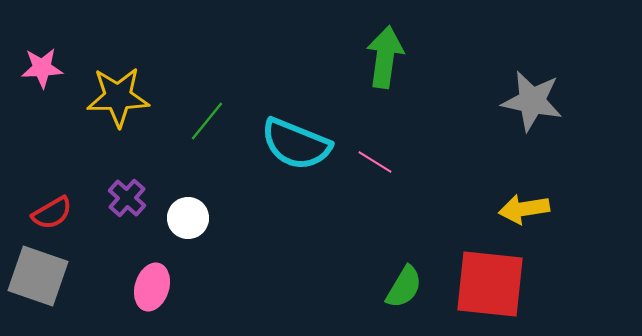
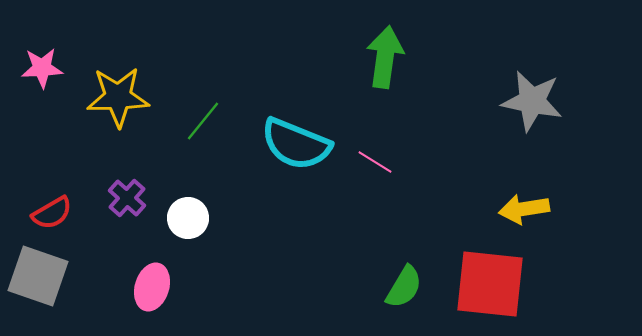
green line: moved 4 px left
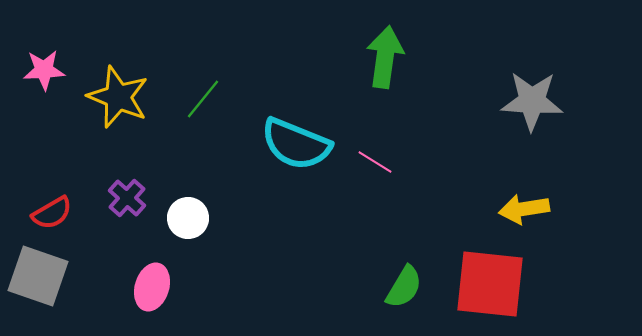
pink star: moved 2 px right, 2 px down
yellow star: rotated 24 degrees clockwise
gray star: rotated 8 degrees counterclockwise
green line: moved 22 px up
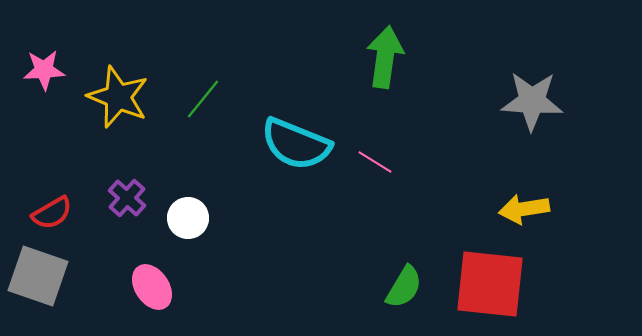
pink ellipse: rotated 51 degrees counterclockwise
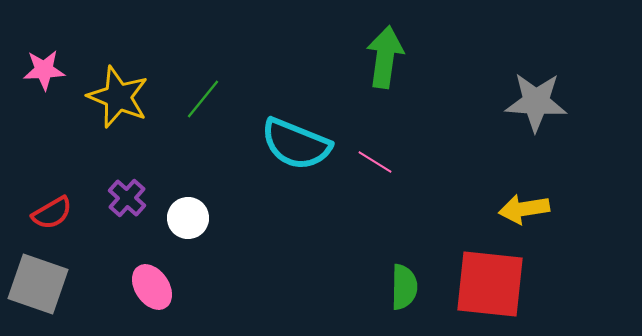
gray star: moved 4 px right, 1 px down
gray square: moved 8 px down
green semicircle: rotated 30 degrees counterclockwise
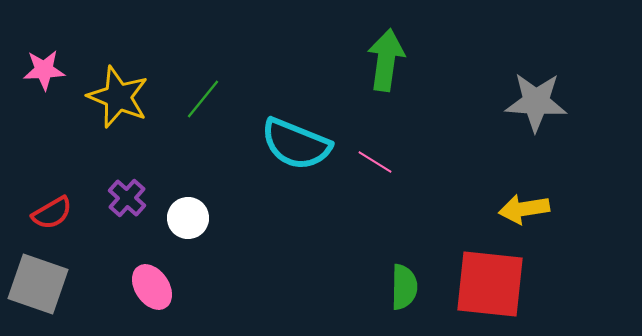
green arrow: moved 1 px right, 3 px down
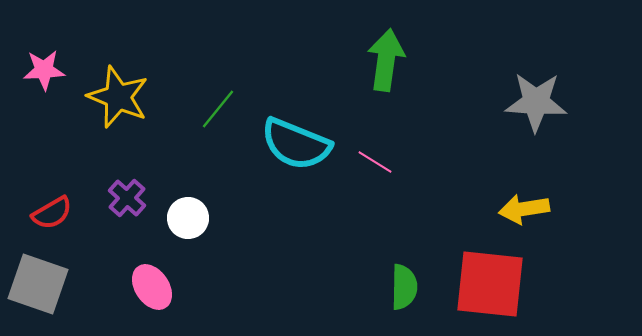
green line: moved 15 px right, 10 px down
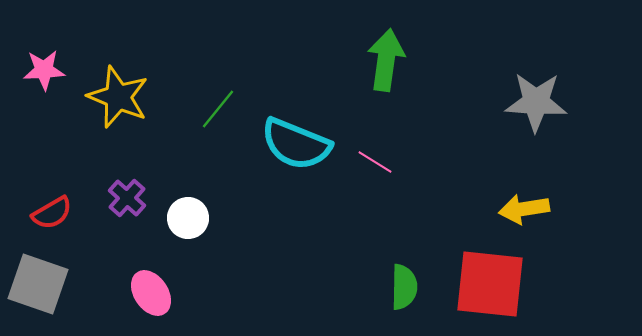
pink ellipse: moved 1 px left, 6 px down
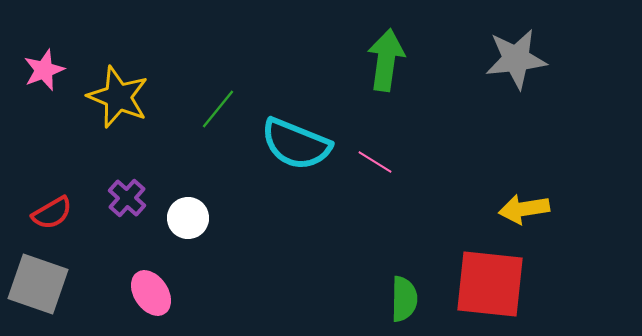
pink star: rotated 18 degrees counterclockwise
gray star: moved 20 px left, 43 px up; rotated 10 degrees counterclockwise
green semicircle: moved 12 px down
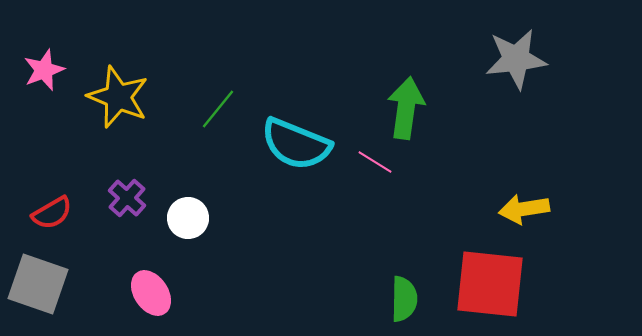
green arrow: moved 20 px right, 48 px down
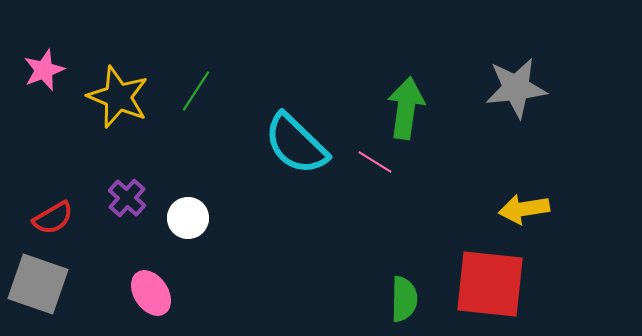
gray star: moved 29 px down
green line: moved 22 px left, 18 px up; rotated 6 degrees counterclockwise
cyan semicircle: rotated 22 degrees clockwise
red semicircle: moved 1 px right, 5 px down
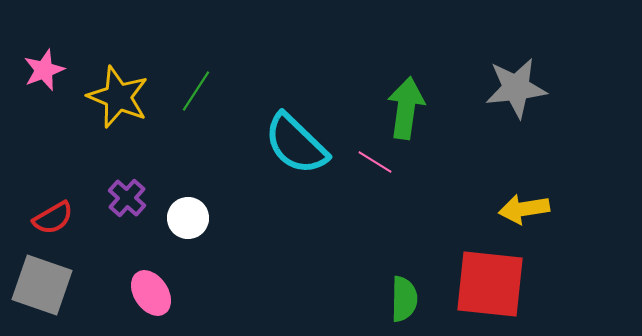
gray square: moved 4 px right, 1 px down
